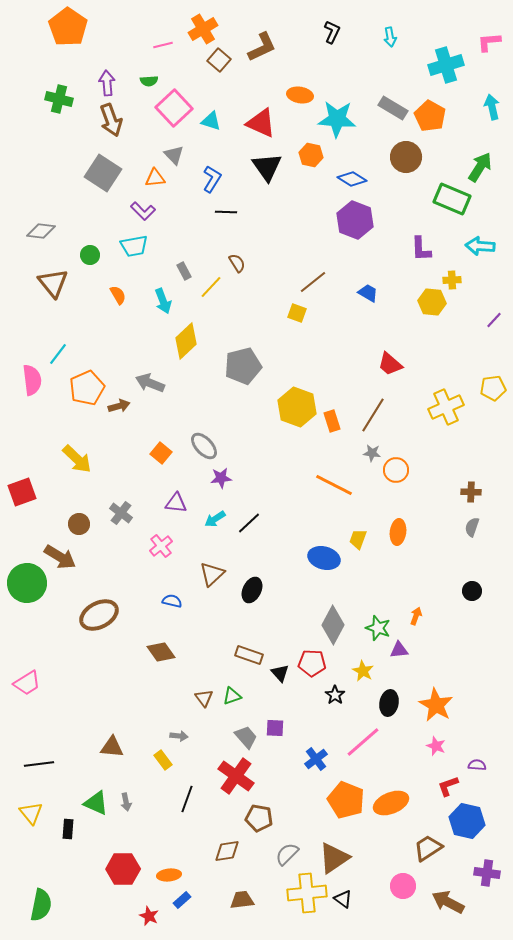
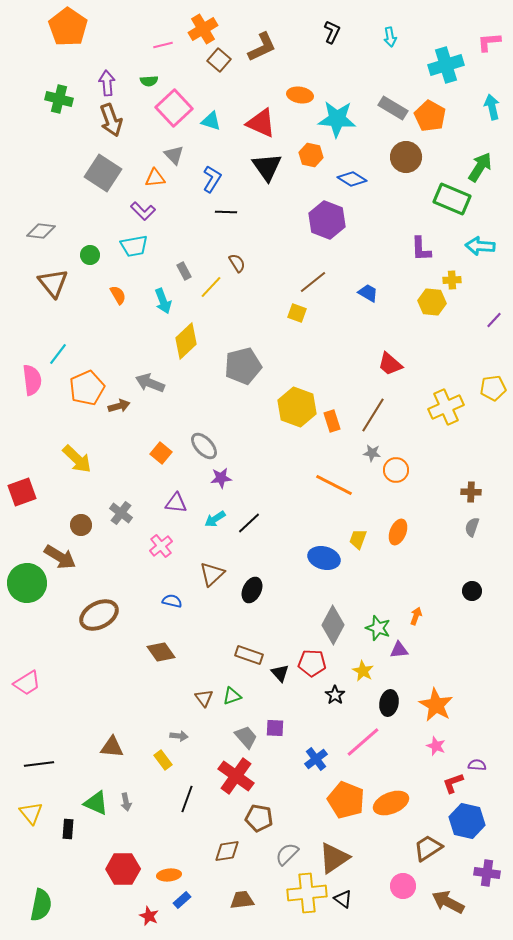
purple hexagon at (355, 220): moved 28 px left
brown circle at (79, 524): moved 2 px right, 1 px down
orange ellipse at (398, 532): rotated 15 degrees clockwise
red L-shape at (448, 786): moved 5 px right, 3 px up
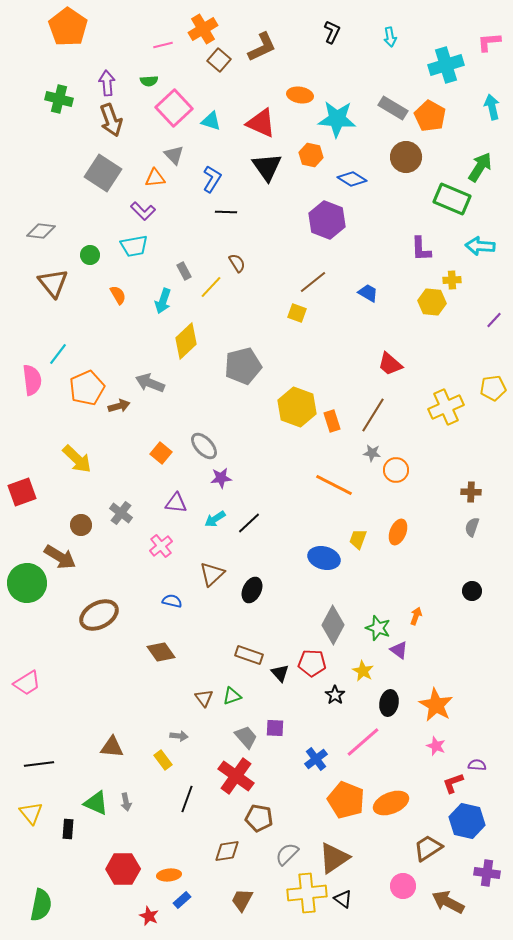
cyan arrow at (163, 301): rotated 40 degrees clockwise
purple triangle at (399, 650): rotated 42 degrees clockwise
brown trapezoid at (242, 900): rotated 55 degrees counterclockwise
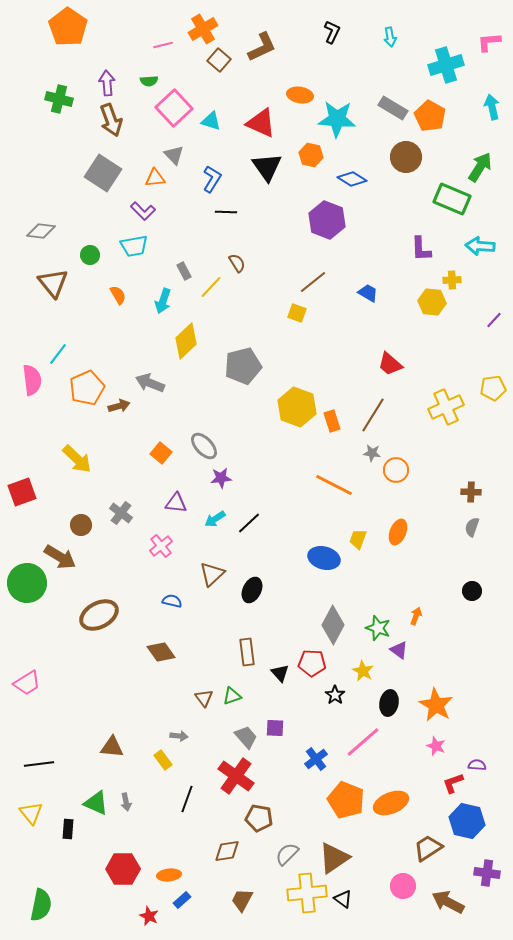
brown rectangle at (249, 655): moved 2 px left, 3 px up; rotated 64 degrees clockwise
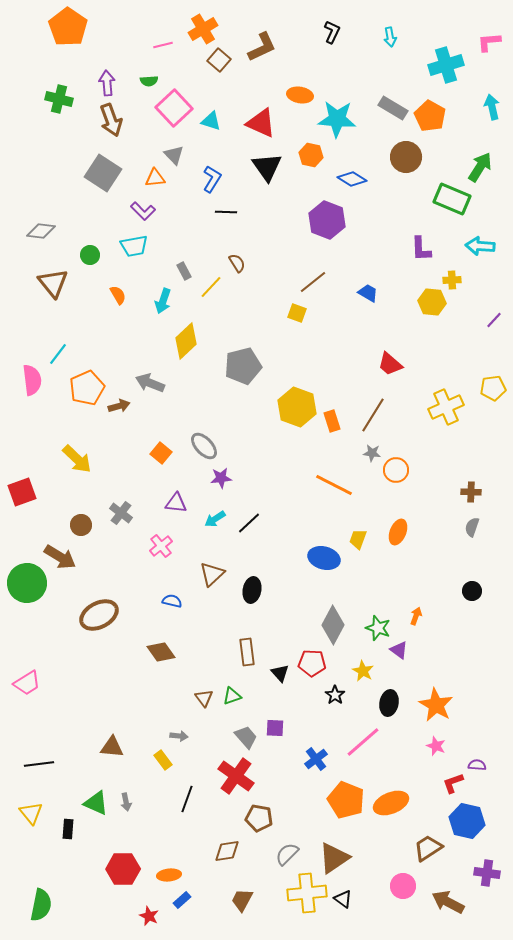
black ellipse at (252, 590): rotated 15 degrees counterclockwise
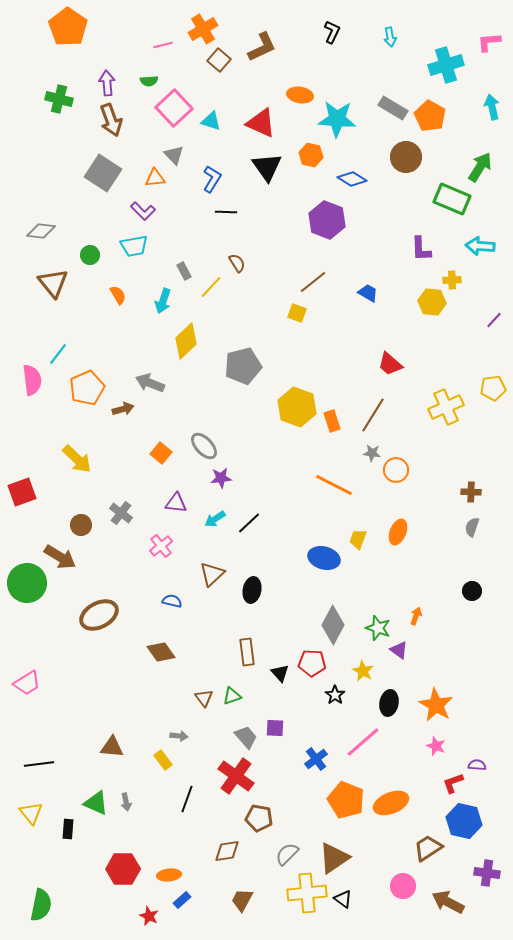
brown arrow at (119, 406): moved 4 px right, 3 px down
blue hexagon at (467, 821): moved 3 px left
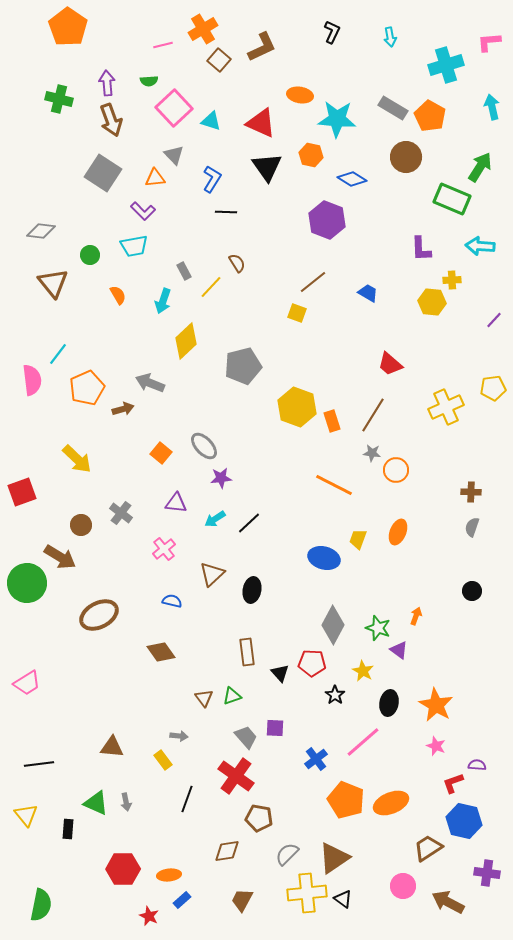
pink cross at (161, 546): moved 3 px right, 3 px down
yellow triangle at (31, 813): moved 5 px left, 2 px down
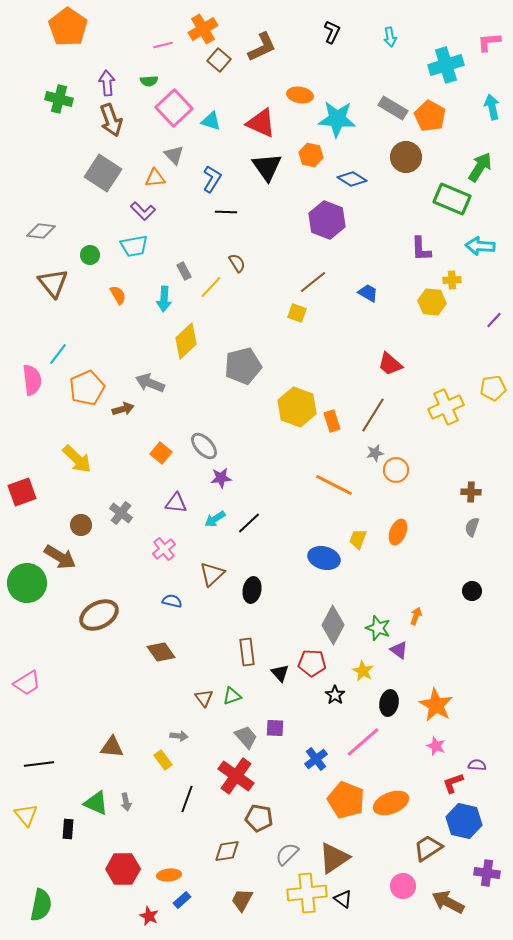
cyan arrow at (163, 301): moved 1 px right, 2 px up; rotated 15 degrees counterclockwise
gray star at (372, 453): moved 3 px right; rotated 18 degrees counterclockwise
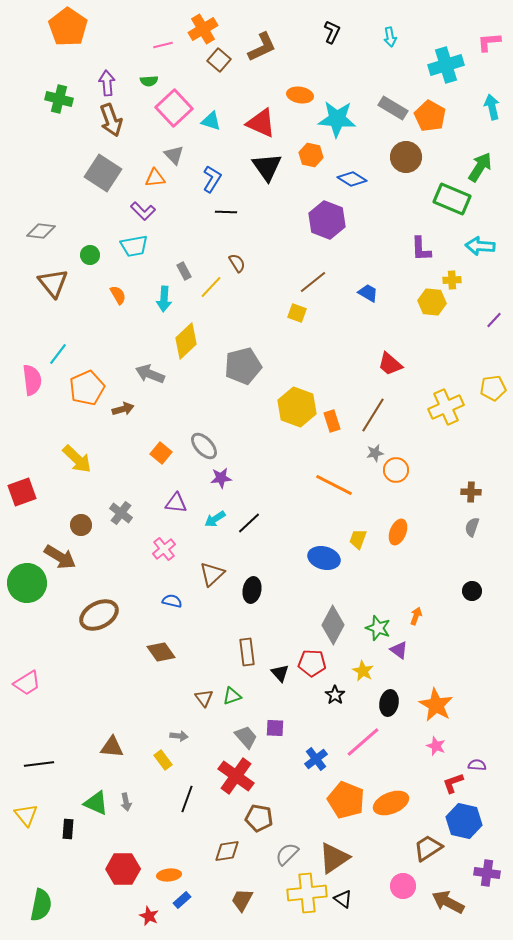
gray arrow at (150, 383): moved 9 px up
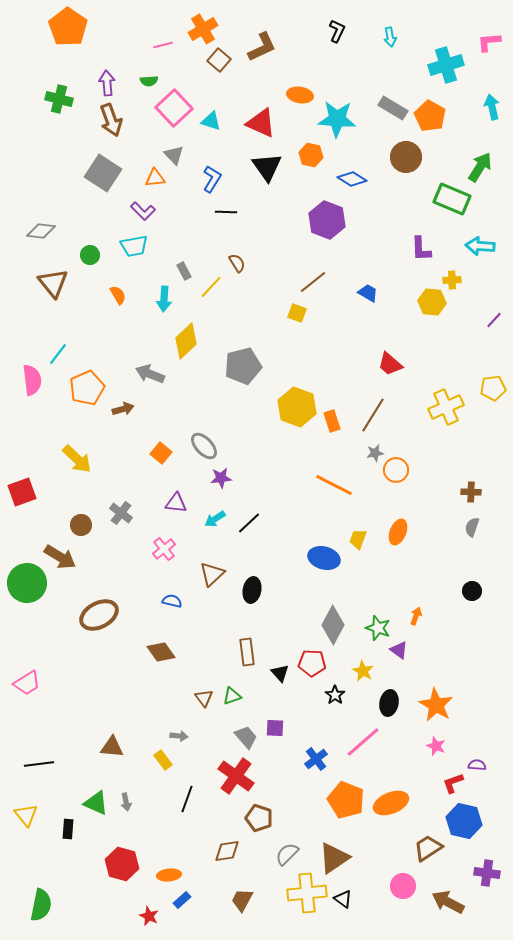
black L-shape at (332, 32): moved 5 px right, 1 px up
brown pentagon at (259, 818): rotated 8 degrees clockwise
red hexagon at (123, 869): moved 1 px left, 5 px up; rotated 16 degrees clockwise
